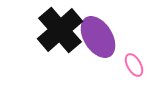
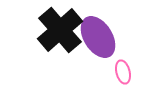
pink ellipse: moved 11 px left, 7 px down; rotated 15 degrees clockwise
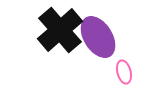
pink ellipse: moved 1 px right
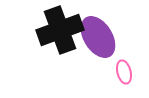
black cross: rotated 21 degrees clockwise
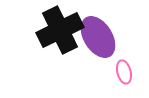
black cross: rotated 6 degrees counterclockwise
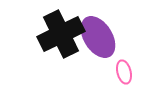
black cross: moved 1 px right, 4 px down
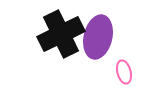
purple ellipse: rotated 45 degrees clockwise
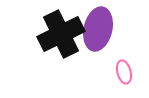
purple ellipse: moved 8 px up
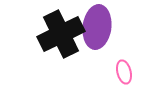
purple ellipse: moved 1 px left, 2 px up; rotated 6 degrees counterclockwise
